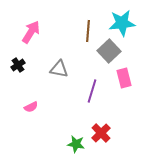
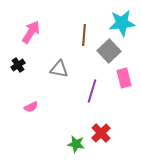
brown line: moved 4 px left, 4 px down
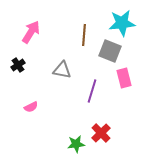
gray square: moved 1 px right; rotated 25 degrees counterclockwise
gray triangle: moved 3 px right, 1 px down
green star: rotated 18 degrees counterclockwise
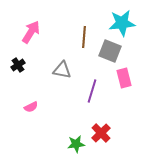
brown line: moved 2 px down
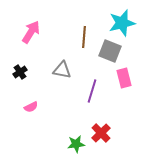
cyan star: rotated 8 degrees counterclockwise
black cross: moved 2 px right, 7 px down
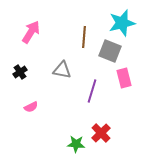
green star: rotated 12 degrees clockwise
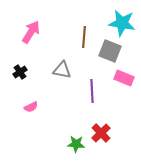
cyan star: rotated 24 degrees clockwise
pink rectangle: rotated 54 degrees counterclockwise
purple line: rotated 20 degrees counterclockwise
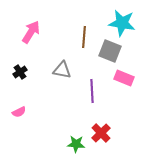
pink semicircle: moved 12 px left, 5 px down
